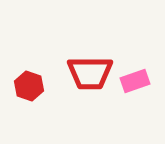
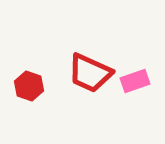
red trapezoid: rotated 24 degrees clockwise
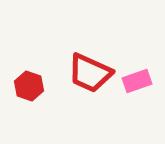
pink rectangle: moved 2 px right
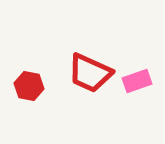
red hexagon: rotated 8 degrees counterclockwise
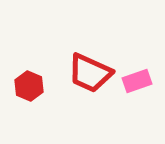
red hexagon: rotated 12 degrees clockwise
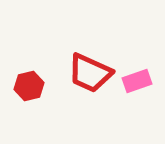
red hexagon: rotated 24 degrees clockwise
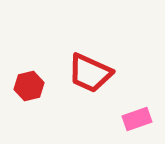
pink rectangle: moved 38 px down
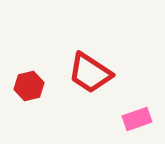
red trapezoid: rotated 9 degrees clockwise
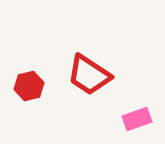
red trapezoid: moved 1 px left, 2 px down
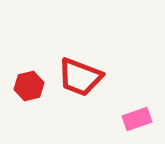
red trapezoid: moved 9 px left, 2 px down; rotated 12 degrees counterclockwise
